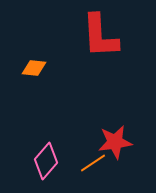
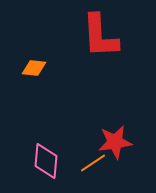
pink diamond: rotated 36 degrees counterclockwise
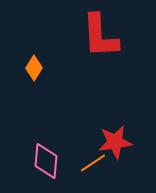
orange diamond: rotated 65 degrees counterclockwise
